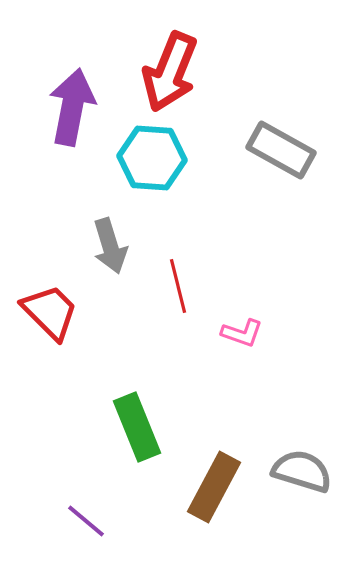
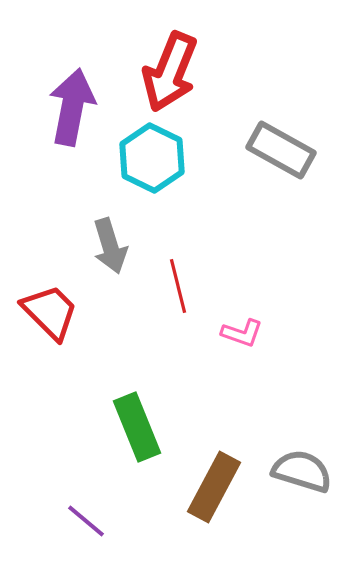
cyan hexagon: rotated 22 degrees clockwise
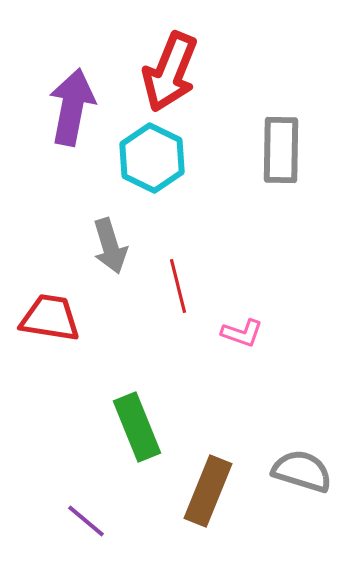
gray rectangle: rotated 62 degrees clockwise
red trapezoid: moved 6 px down; rotated 36 degrees counterclockwise
brown rectangle: moved 6 px left, 4 px down; rotated 6 degrees counterclockwise
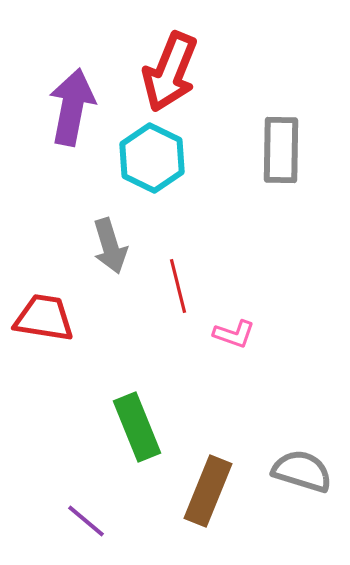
red trapezoid: moved 6 px left
pink L-shape: moved 8 px left, 1 px down
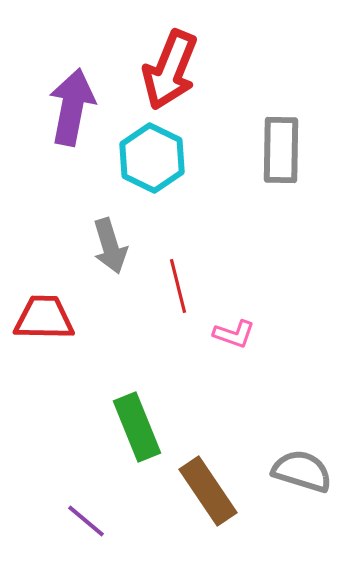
red arrow: moved 2 px up
red trapezoid: rotated 8 degrees counterclockwise
brown rectangle: rotated 56 degrees counterclockwise
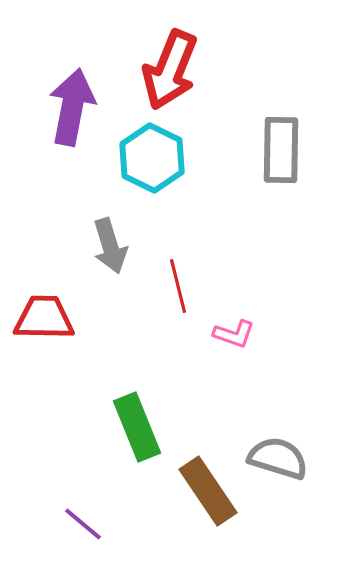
gray semicircle: moved 24 px left, 13 px up
purple line: moved 3 px left, 3 px down
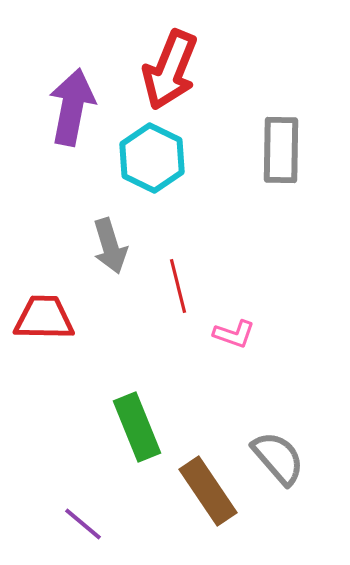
gray semicircle: rotated 32 degrees clockwise
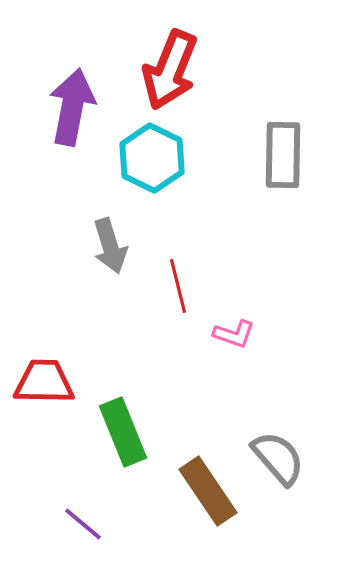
gray rectangle: moved 2 px right, 5 px down
red trapezoid: moved 64 px down
green rectangle: moved 14 px left, 5 px down
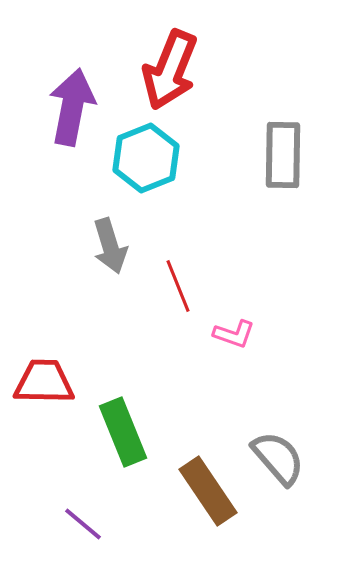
cyan hexagon: moved 6 px left; rotated 12 degrees clockwise
red line: rotated 8 degrees counterclockwise
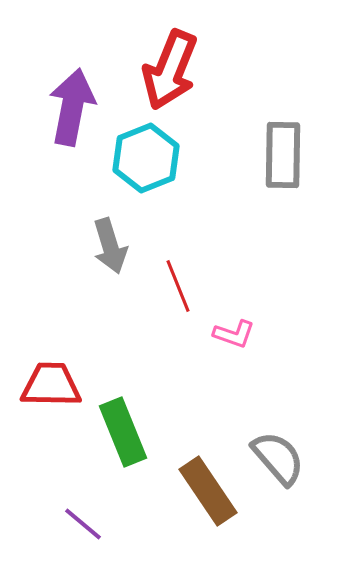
red trapezoid: moved 7 px right, 3 px down
